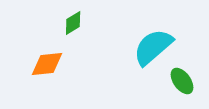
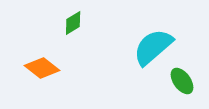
orange diamond: moved 5 px left, 4 px down; rotated 44 degrees clockwise
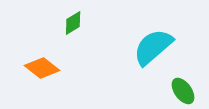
green ellipse: moved 1 px right, 10 px down
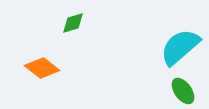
green diamond: rotated 15 degrees clockwise
cyan semicircle: moved 27 px right
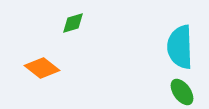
cyan semicircle: rotated 51 degrees counterclockwise
green ellipse: moved 1 px left, 1 px down
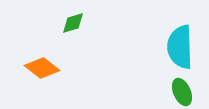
green ellipse: rotated 12 degrees clockwise
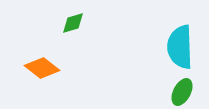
green ellipse: rotated 52 degrees clockwise
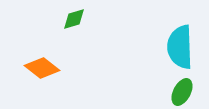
green diamond: moved 1 px right, 4 px up
